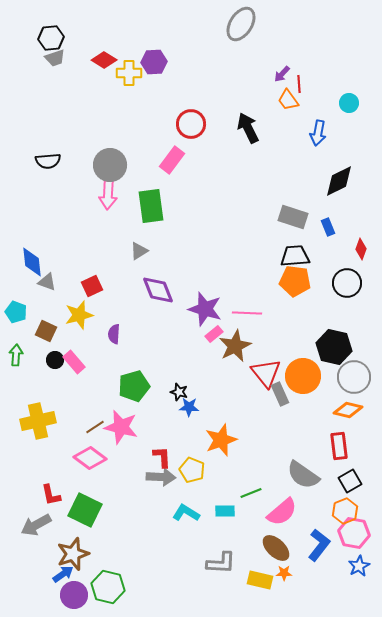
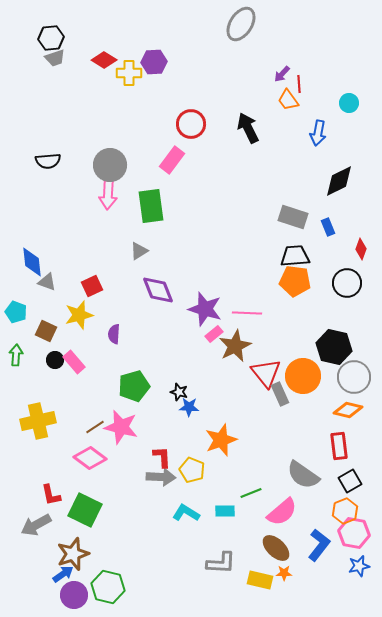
blue star at (359, 566): rotated 15 degrees clockwise
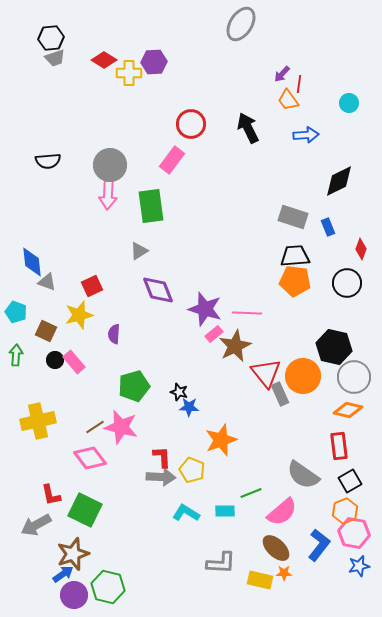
red line at (299, 84): rotated 12 degrees clockwise
blue arrow at (318, 133): moved 12 px left, 2 px down; rotated 105 degrees counterclockwise
pink diamond at (90, 458): rotated 16 degrees clockwise
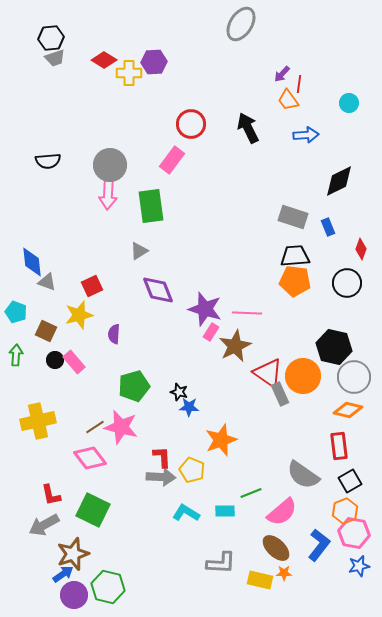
pink rectangle at (214, 334): moved 3 px left, 2 px up; rotated 18 degrees counterclockwise
red triangle at (266, 373): moved 2 px right; rotated 16 degrees counterclockwise
green square at (85, 510): moved 8 px right
gray arrow at (36, 525): moved 8 px right
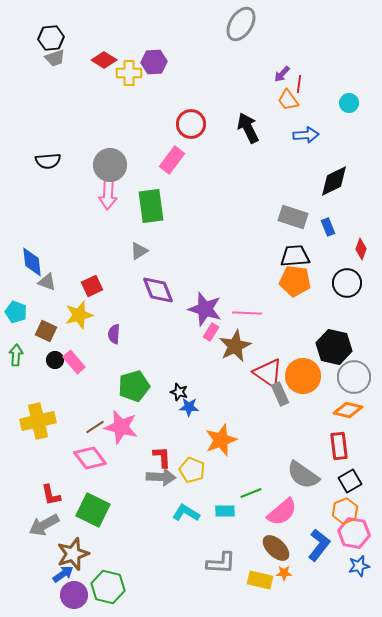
black diamond at (339, 181): moved 5 px left
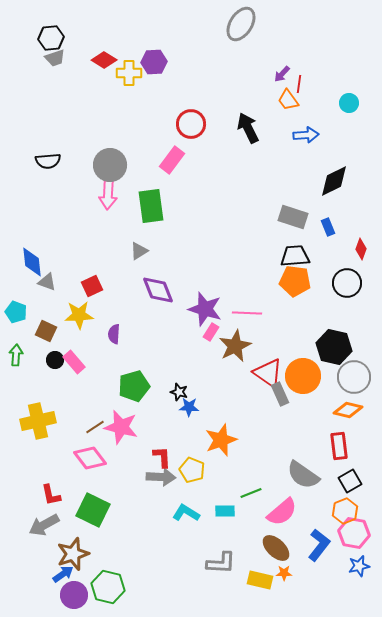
yellow star at (79, 315): rotated 12 degrees clockwise
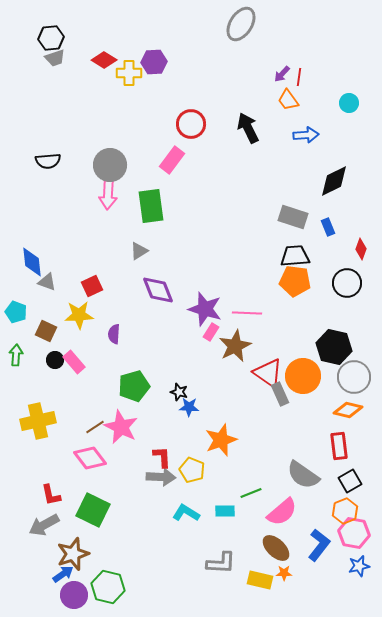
red line at (299, 84): moved 7 px up
pink star at (121, 427): rotated 12 degrees clockwise
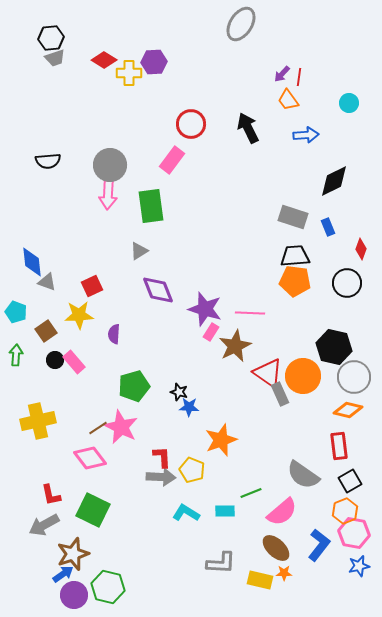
pink line at (247, 313): moved 3 px right
brown square at (46, 331): rotated 30 degrees clockwise
brown line at (95, 427): moved 3 px right, 1 px down
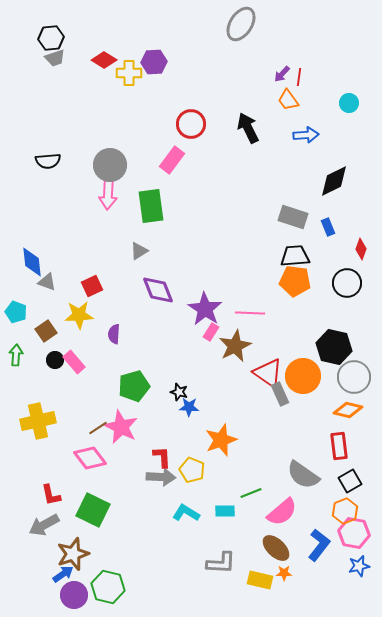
purple star at (205, 309): rotated 16 degrees clockwise
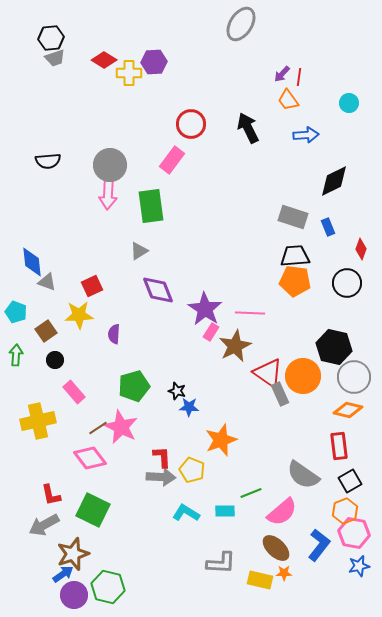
pink rectangle at (74, 362): moved 30 px down
black star at (179, 392): moved 2 px left, 1 px up
